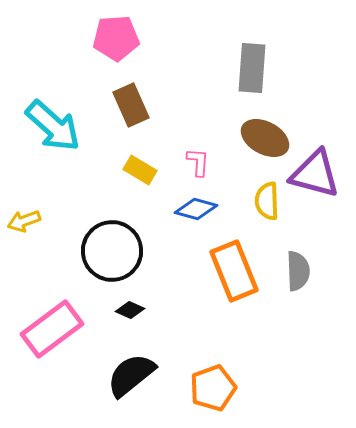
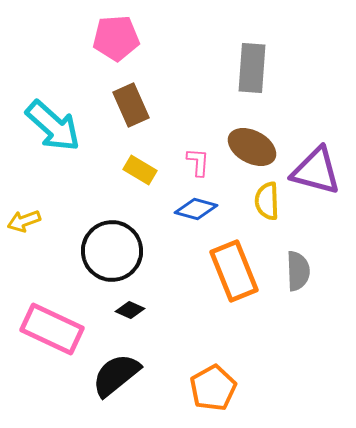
brown ellipse: moved 13 px left, 9 px down
purple triangle: moved 1 px right, 3 px up
pink rectangle: rotated 62 degrees clockwise
black semicircle: moved 15 px left
orange pentagon: rotated 9 degrees counterclockwise
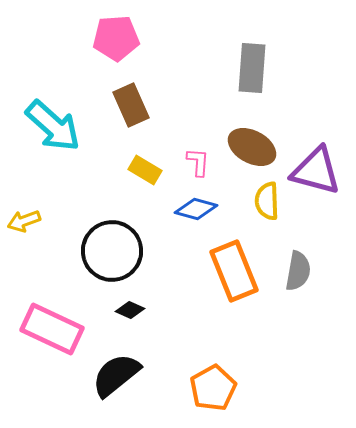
yellow rectangle: moved 5 px right
gray semicircle: rotated 12 degrees clockwise
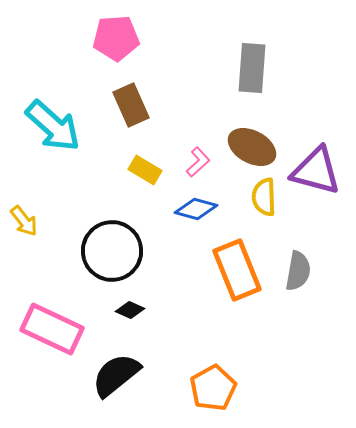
pink L-shape: rotated 44 degrees clockwise
yellow semicircle: moved 3 px left, 4 px up
yellow arrow: rotated 108 degrees counterclockwise
orange rectangle: moved 3 px right, 1 px up
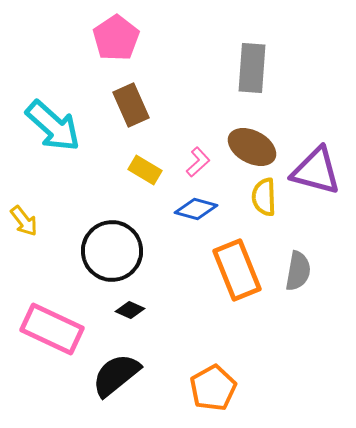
pink pentagon: rotated 30 degrees counterclockwise
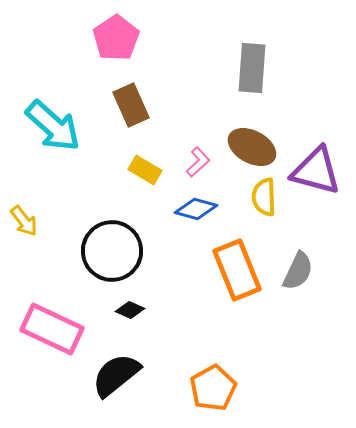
gray semicircle: rotated 15 degrees clockwise
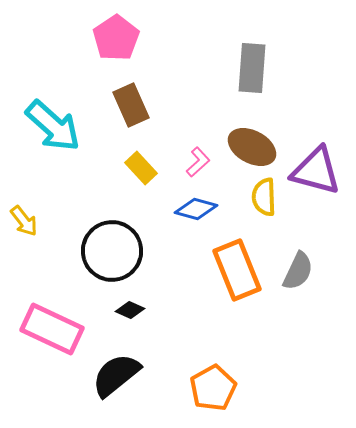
yellow rectangle: moved 4 px left, 2 px up; rotated 16 degrees clockwise
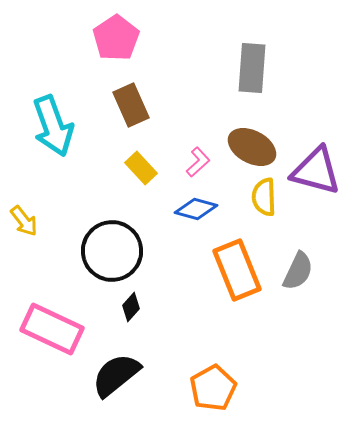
cyan arrow: rotated 28 degrees clockwise
black diamond: moved 1 px right, 3 px up; rotated 72 degrees counterclockwise
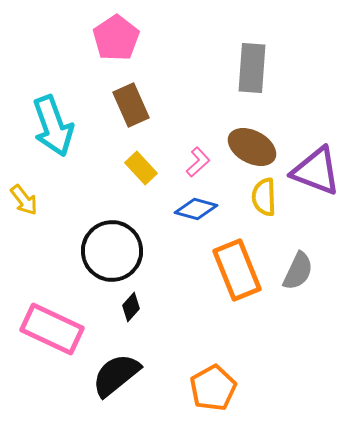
purple triangle: rotated 6 degrees clockwise
yellow arrow: moved 21 px up
